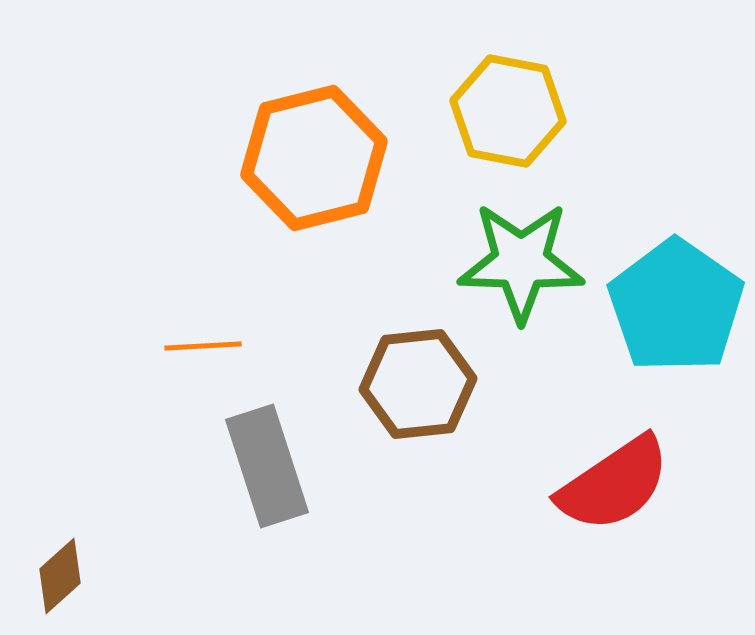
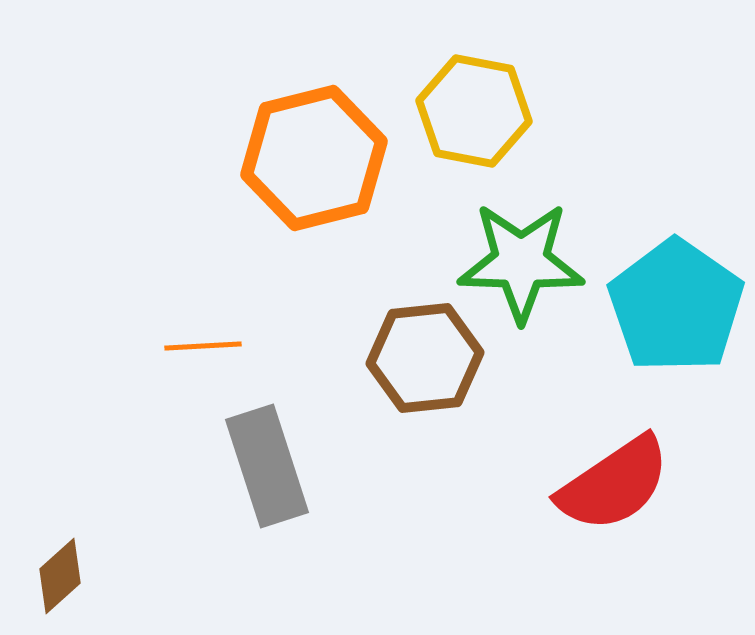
yellow hexagon: moved 34 px left
brown hexagon: moved 7 px right, 26 px up
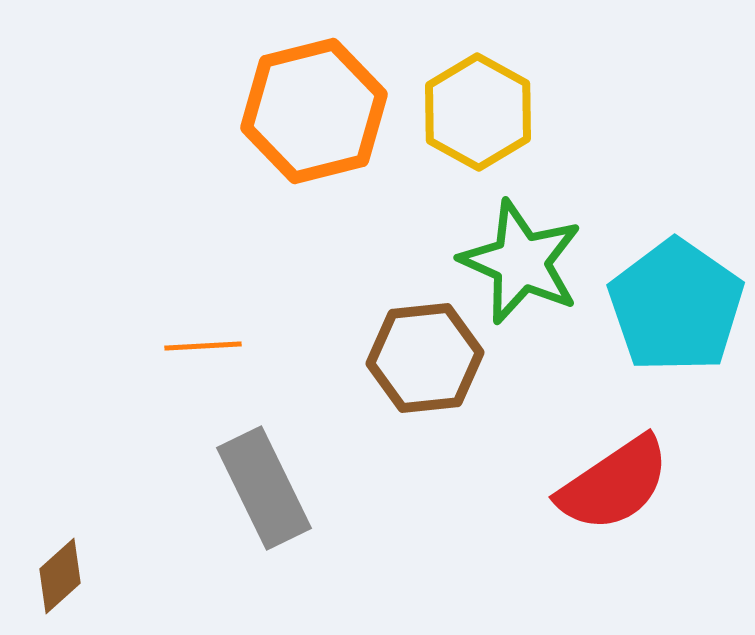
yellow hexagon: moved 4 px right, 1 px down; rotated 18 degrees clockwise
orange hexagon: moved 47 px up
green star: rotated 22 degrees clockwise
gray rectangle: moved 3 px left, 22 px down; rotated 8 degrees counterclockwise
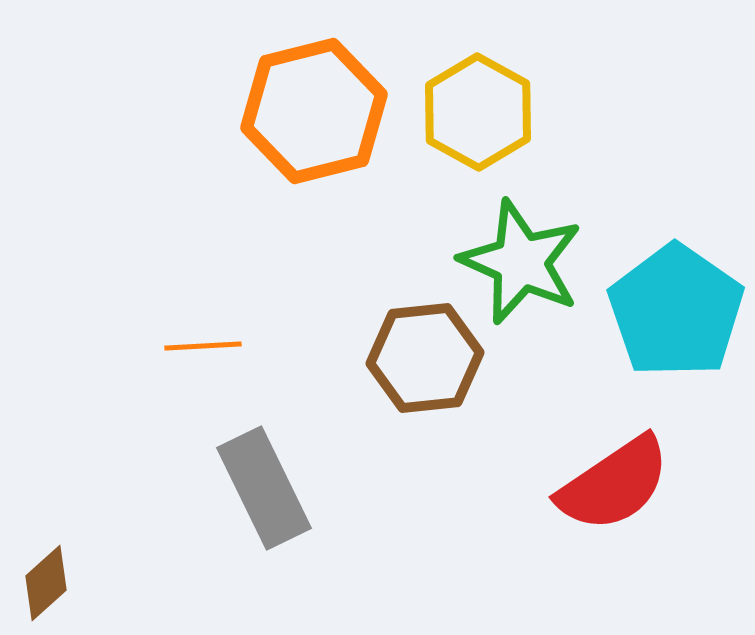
cyan pentagon: moved 5 px down
brown diamond: moved 14 px left, 7 px down
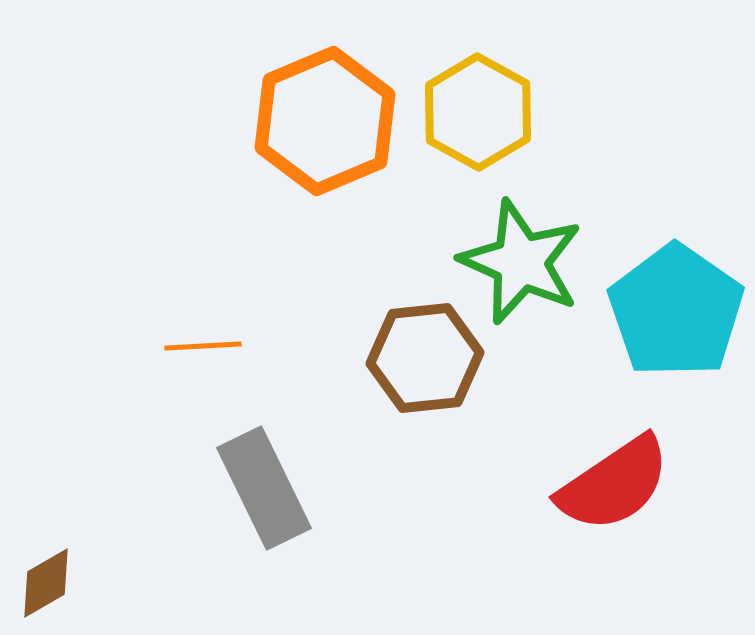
orange hexagon: moved 11 px right, 10 px down; rotated 9 degrees counterclockwise
brown diamond: rotated 12 degrees clockwise
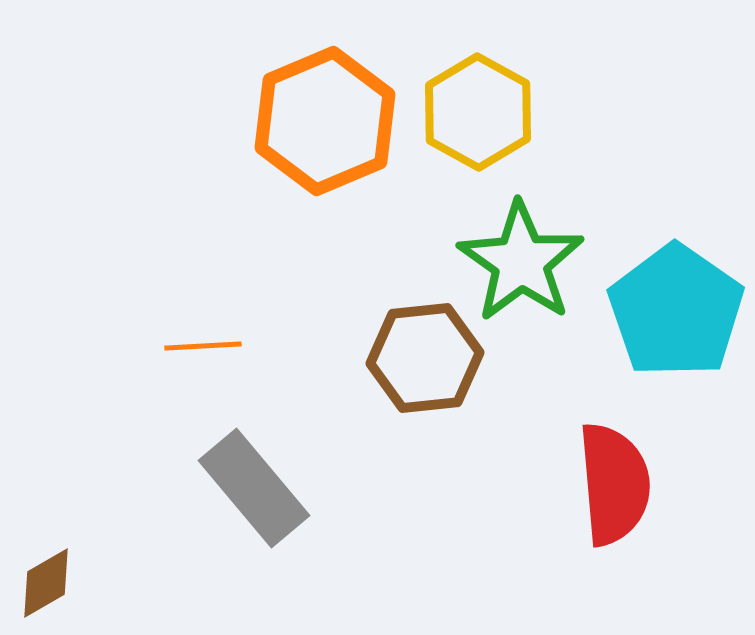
green star: rotated 11 degrees clockwise
red semicircle: rotated 61 degrees counterclockwise
gray rectangle: moved 10 px left; rotated 14 degrees counterclockwise
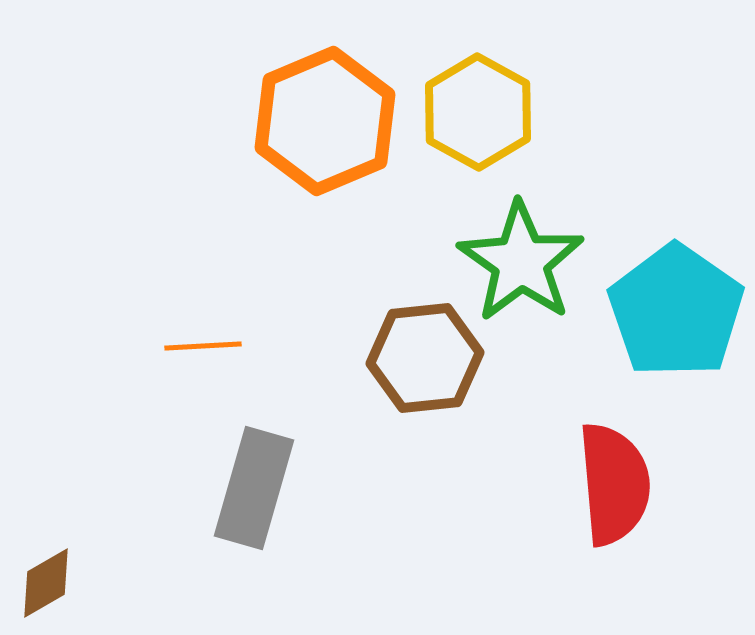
gray rectangle: rotated 56 degrees clockwise
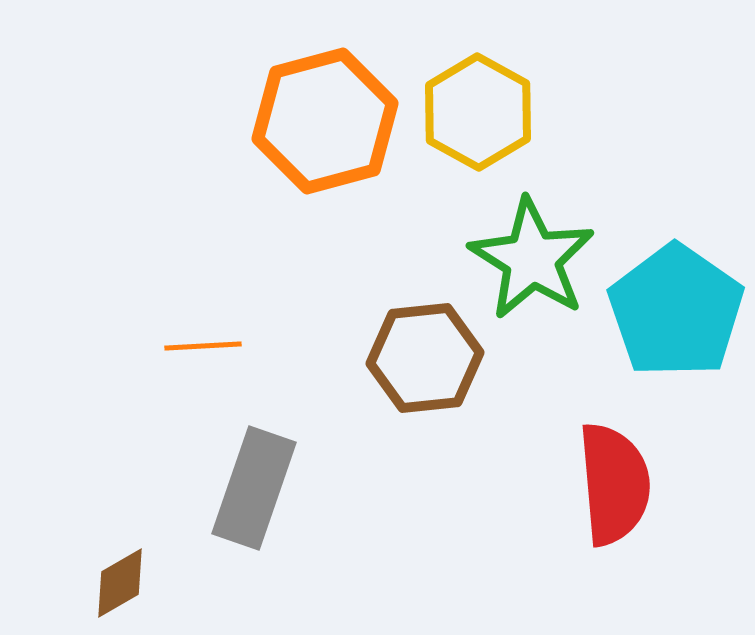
orange hexagon: rotated 8 degrees clockwise
green star: moved 11 px right, 3 px up; rotated 3 degrees counterclockwise
gray rectangle: rotated 3 degrees clockwise
brown diamond: moved 74 px right
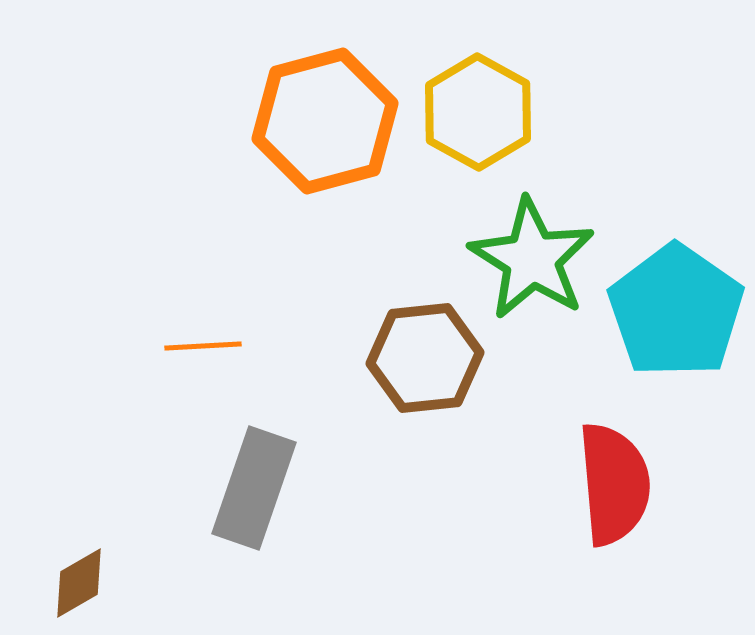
brown diamond: moved 41 px left
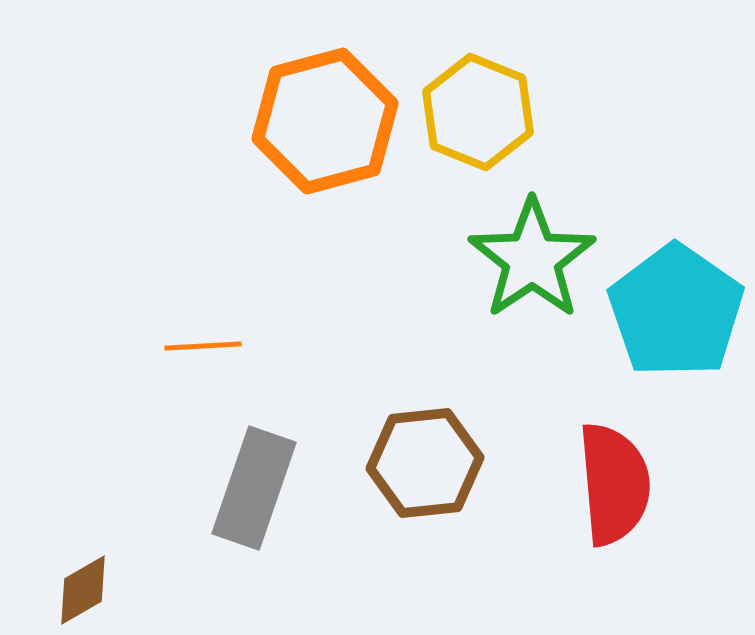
yellow hexagon: rotated 7 degrees counterclockwise
green star: rotated 6 degrees clockwise
brown hexagon: moved 105 px down
brown diamond: moved 4 px right, 7 px down
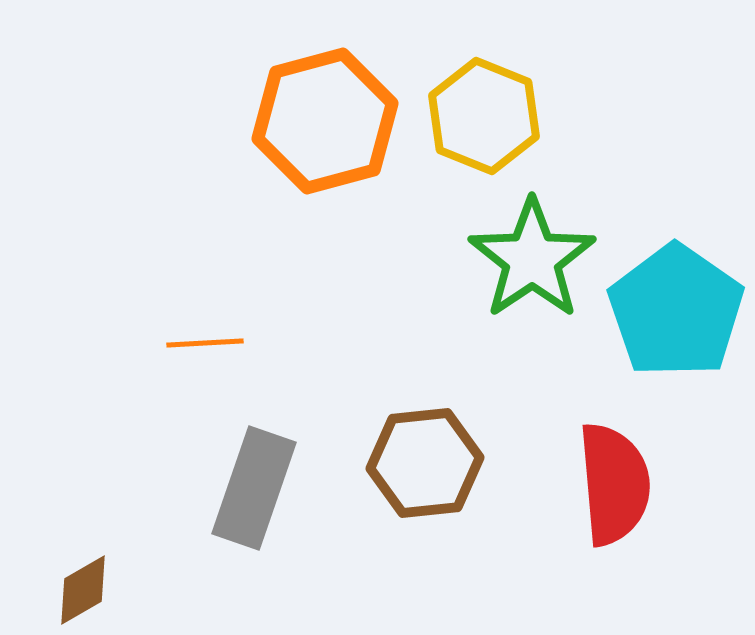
yellow hexagon: moved 6 px right, 4 px down
orange line: moved 2 px right, 3 px up
